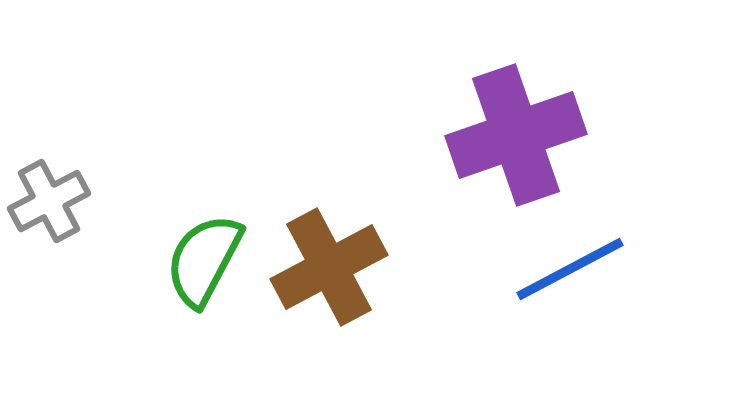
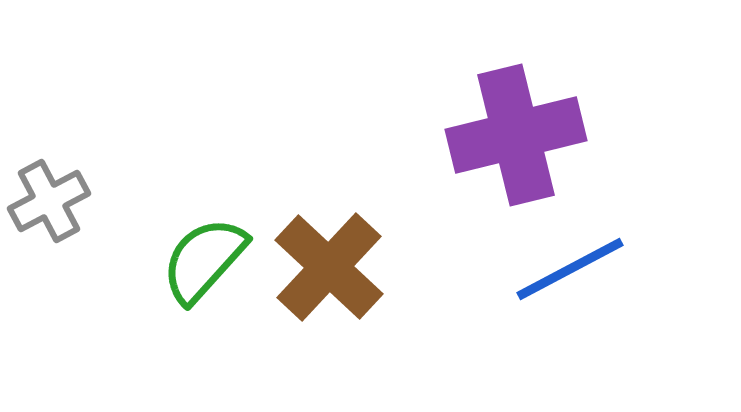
purple cross: rotated 5 degrees clockwise
green semicircle: rotated 14 degrees clockwise
brown cross: rotated 19 degrees counterclockwise
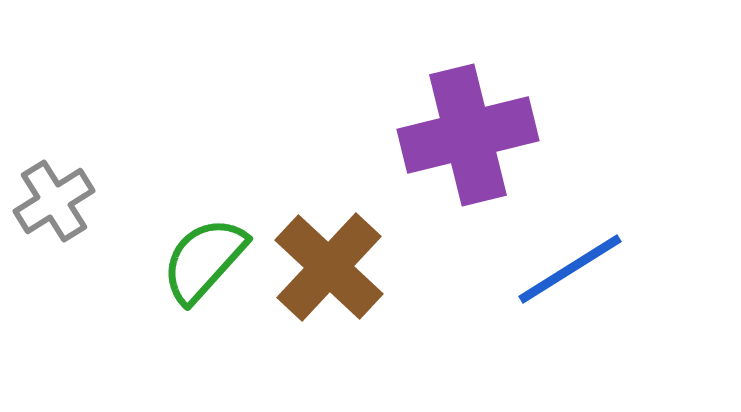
purple cross: moved 48 px left
gray cross: moved 5 px right; rotated 4 degrees counterclockwise
blue line: rotated 4 degrees counterclockwise
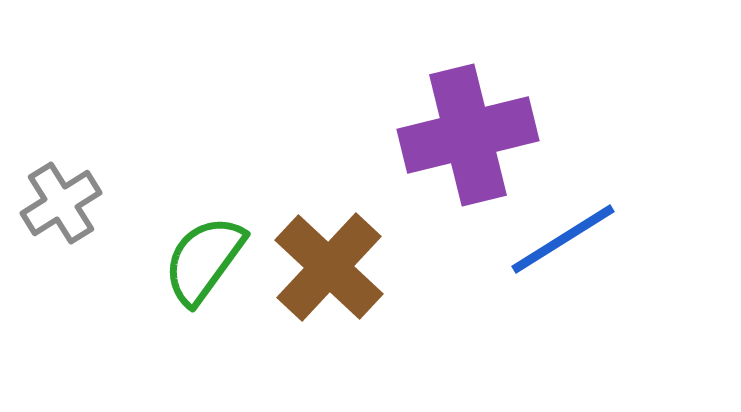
gray cross: moved 7 px right, 2 px down
green semicircle: rotated 6 degrees counterclockwise
blue line: moved 7 px left, 30 px up
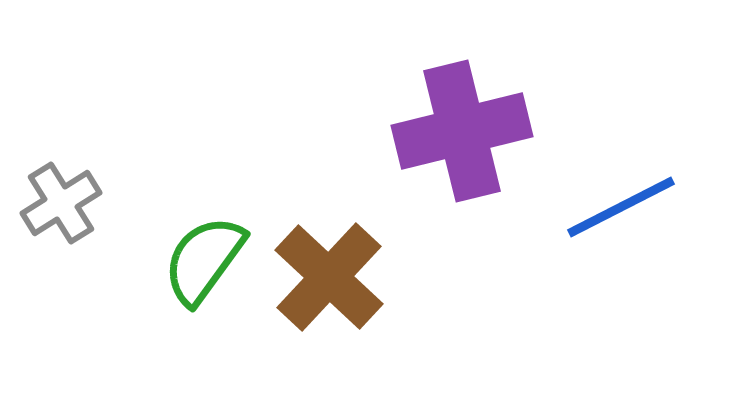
purple cross: moved 6 px left, 4 px up
blue line: moved 58 px right, 32 px up; rotated 5 degrees clockwise
brown cross: moved 10 px down
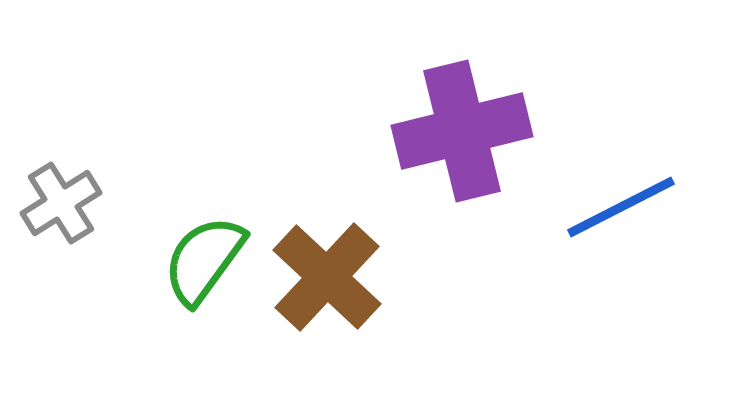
brown cross: moved 2 px left
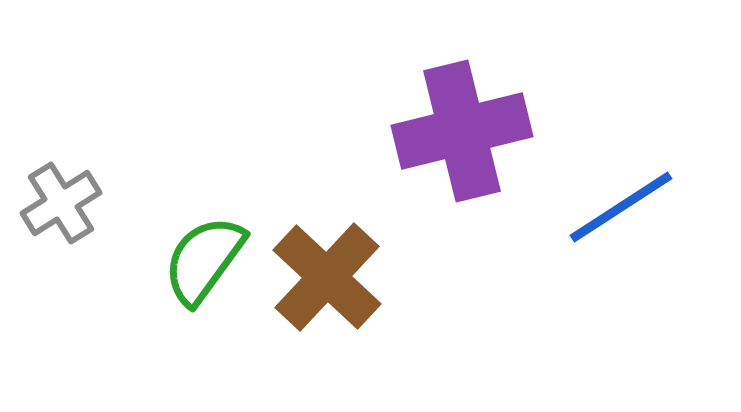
blue line: rotated 6 degrees counterclockwise
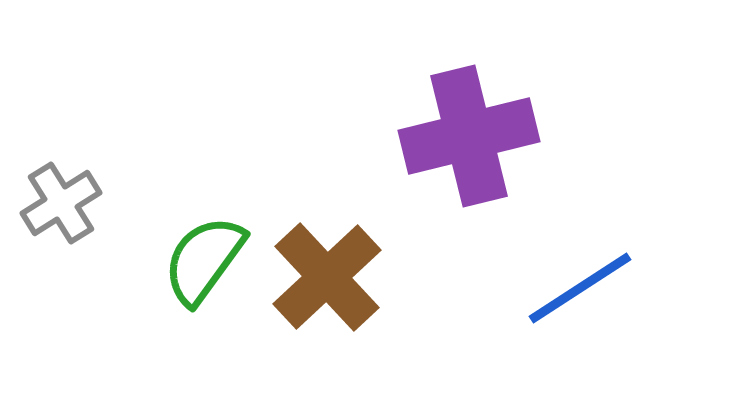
purple cross: moved 7 px right, 5 px down
blue line: moved 41 px left, 81 px down
brown cross: rotated 4 degrees clockwise
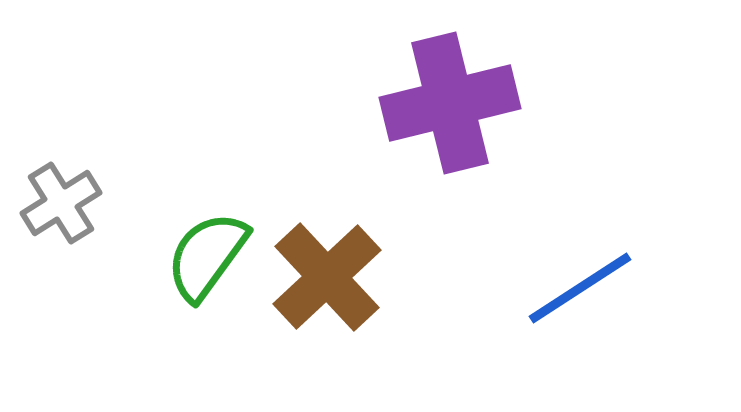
purple cross: moved 19 px left, 33 px up
green semicircle: moved 3 px right, 4 px up
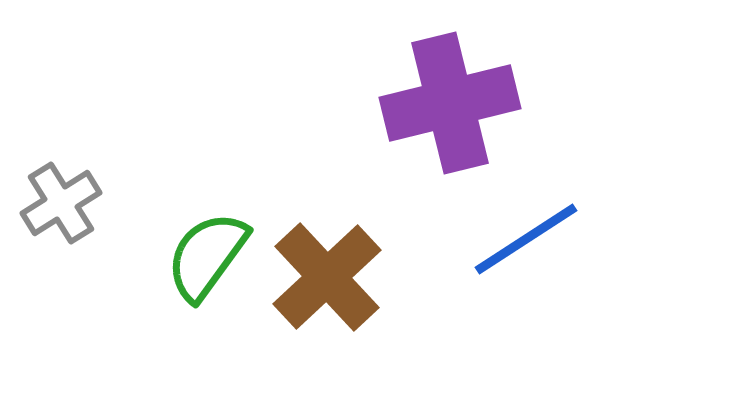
blue line: moved 54 px left, 49 px up
